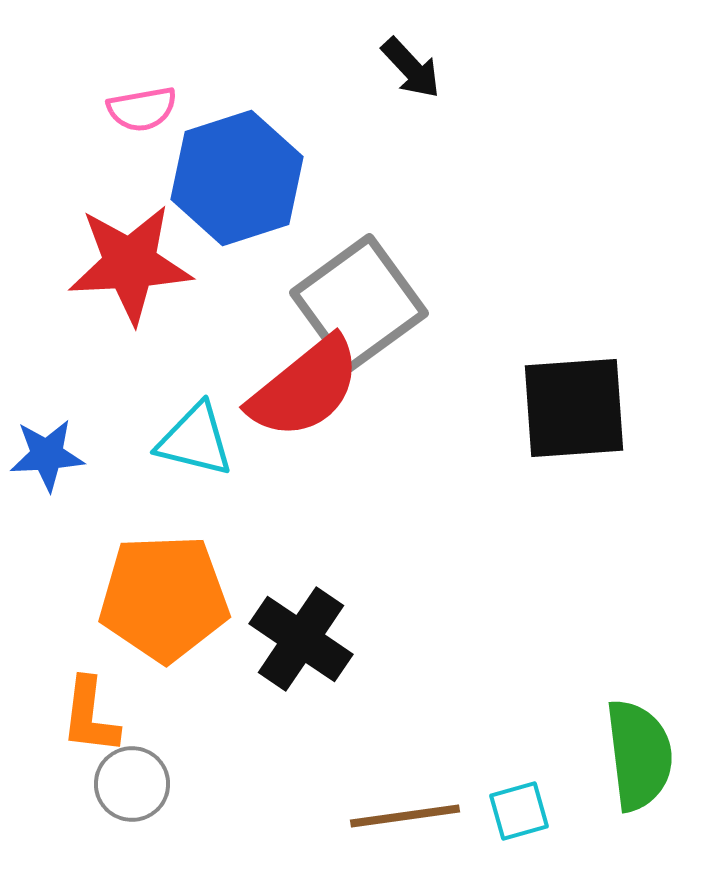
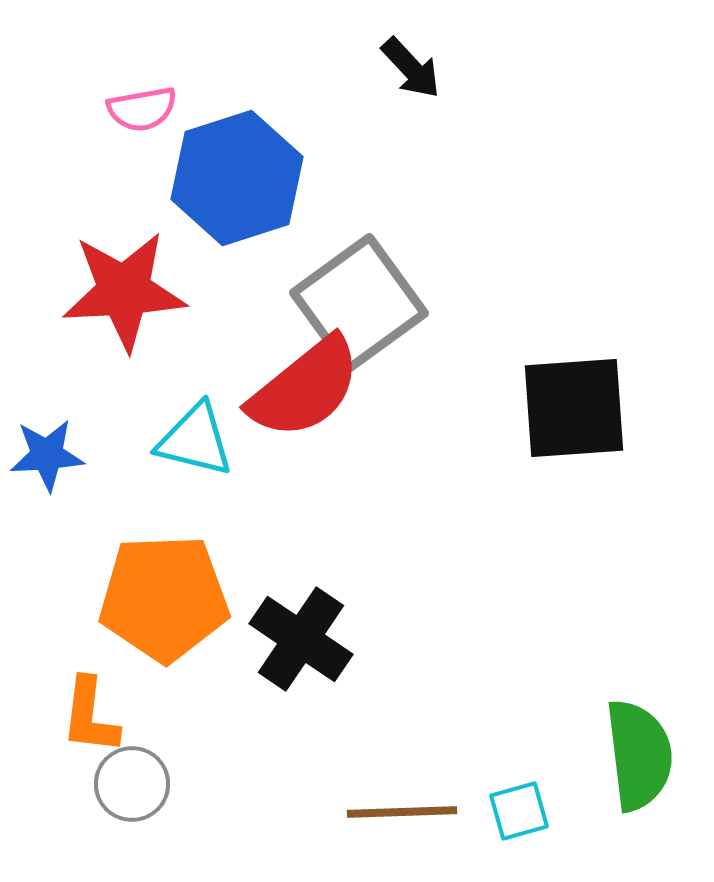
red star: moved 6 px left, 27 px down
brown line: moved 3 px left, 4 px up; rotated 6 degrees clockwise
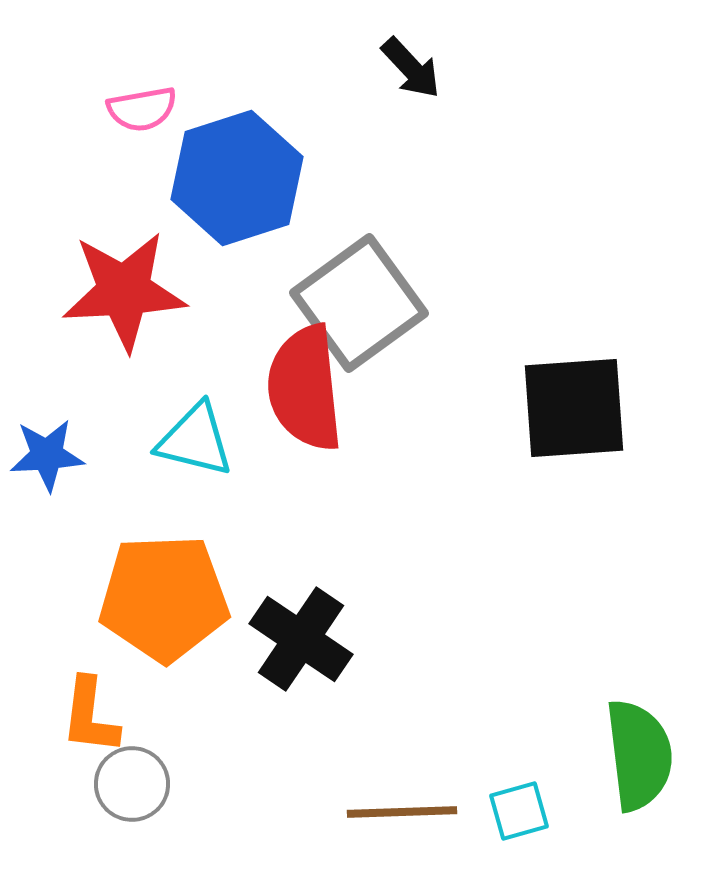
red semicircle: rotated 123 degrees clockwise
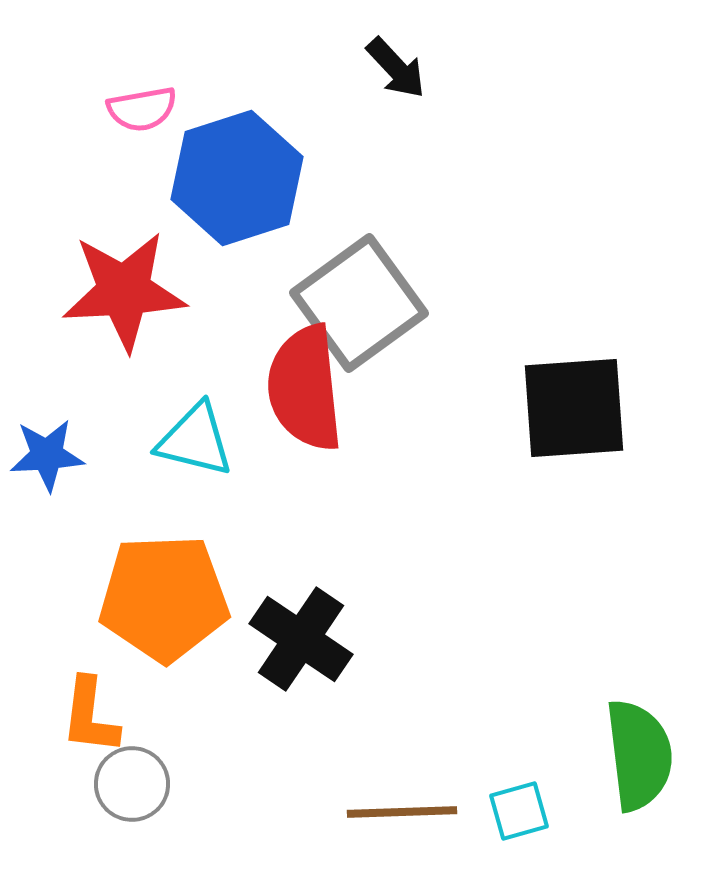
black arrow: moved 15 px left
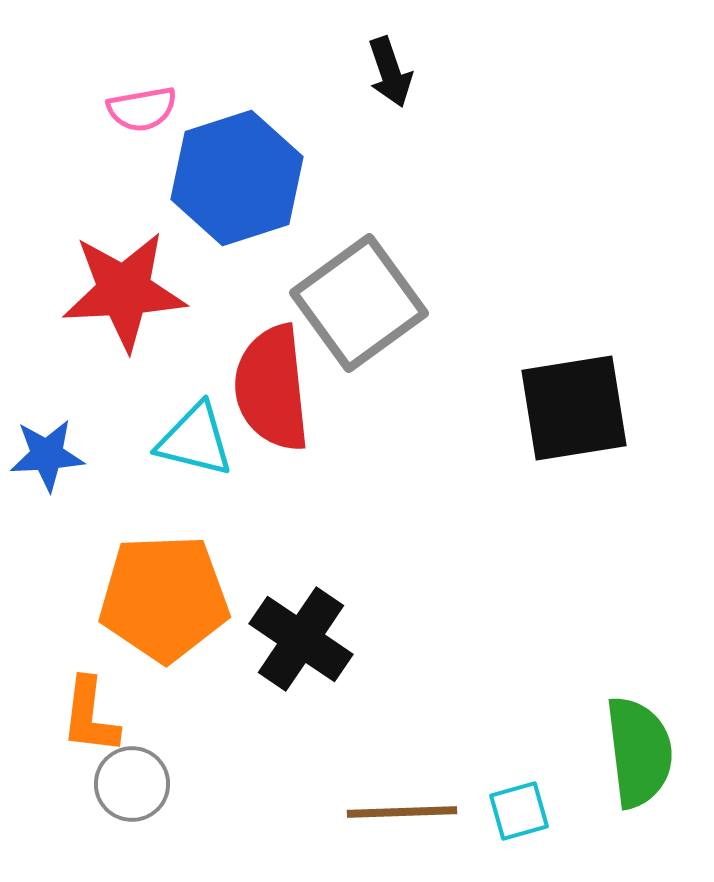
black arrow: moved 6 px left, 4 px down; rotated 24 degrees clockwise
red semicircle: moved 33 px left
black square: rotated 5 degrees counterclockwise
green semicircle: moved 3 px up
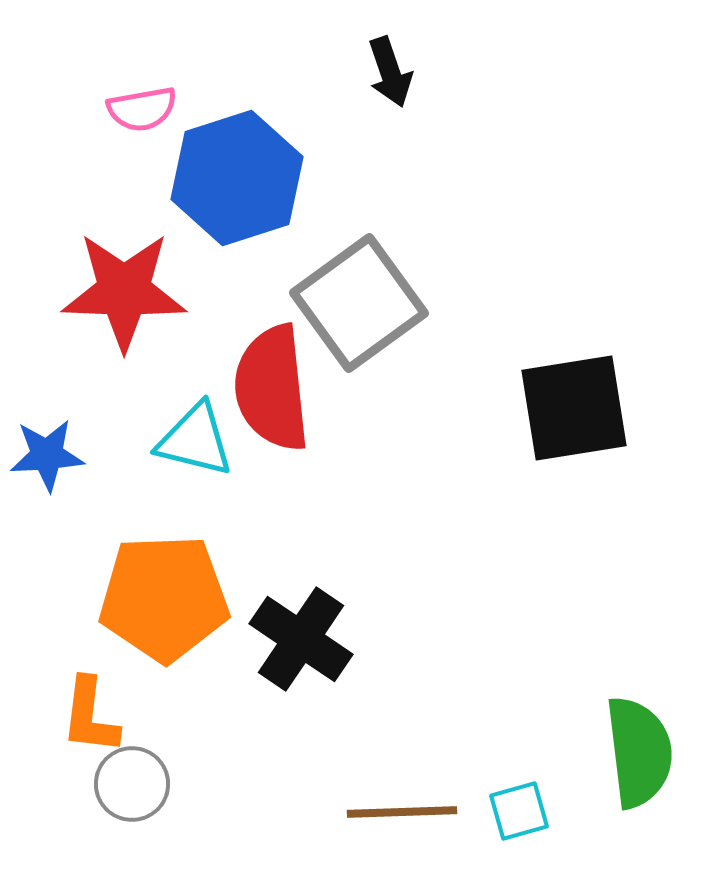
red star: rotated 5 degrees clockwise
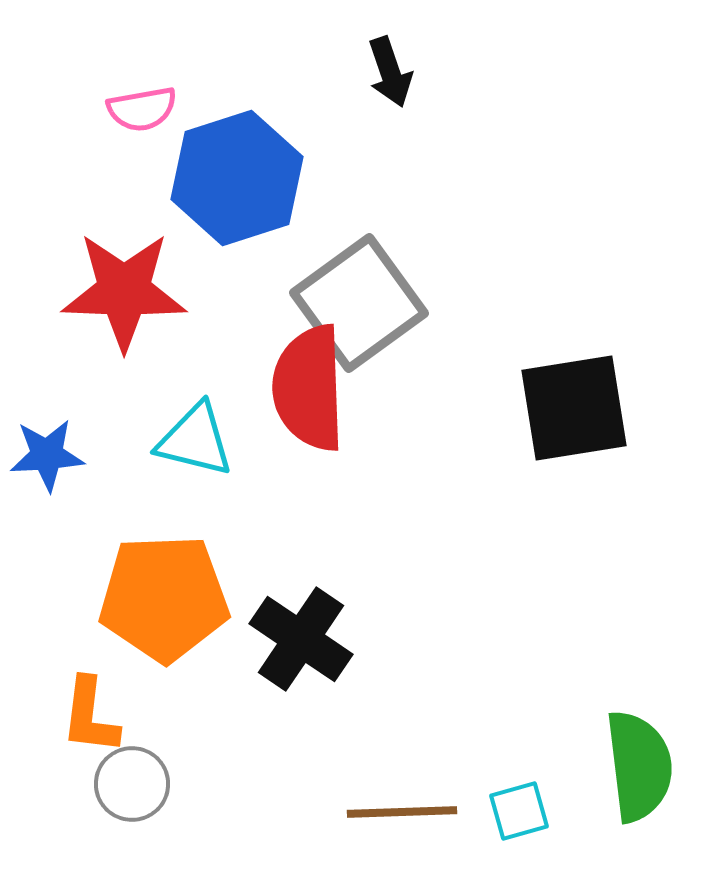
red semicircle: moved 37 px right; rotated 4 degrees clockwise
green semicircle: moved 14 px down
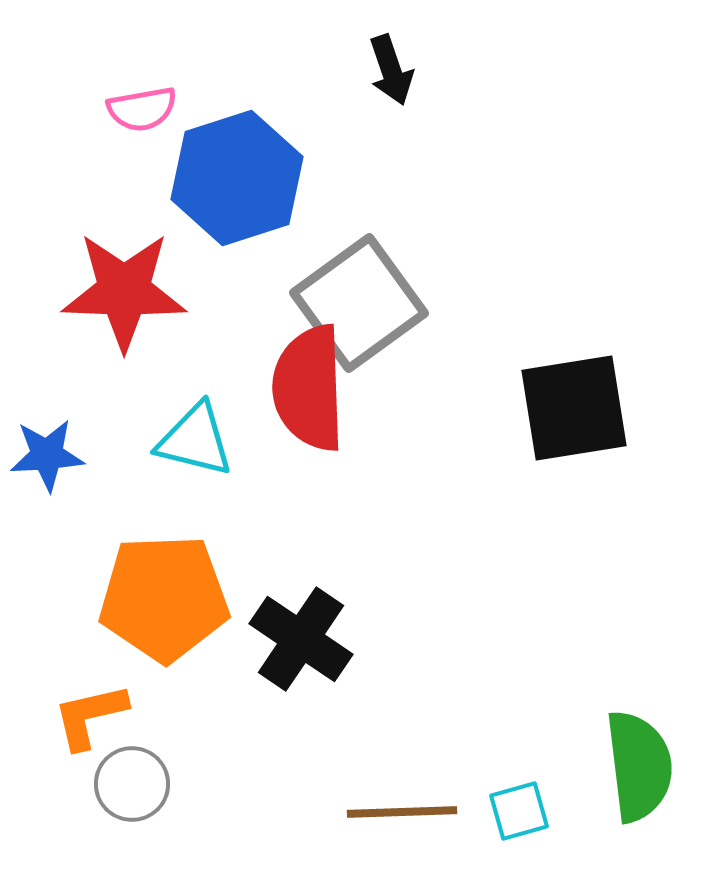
black arrow: moved 1 px right, 2 px up
orange L-shape: rotated 70 degrees clockwise
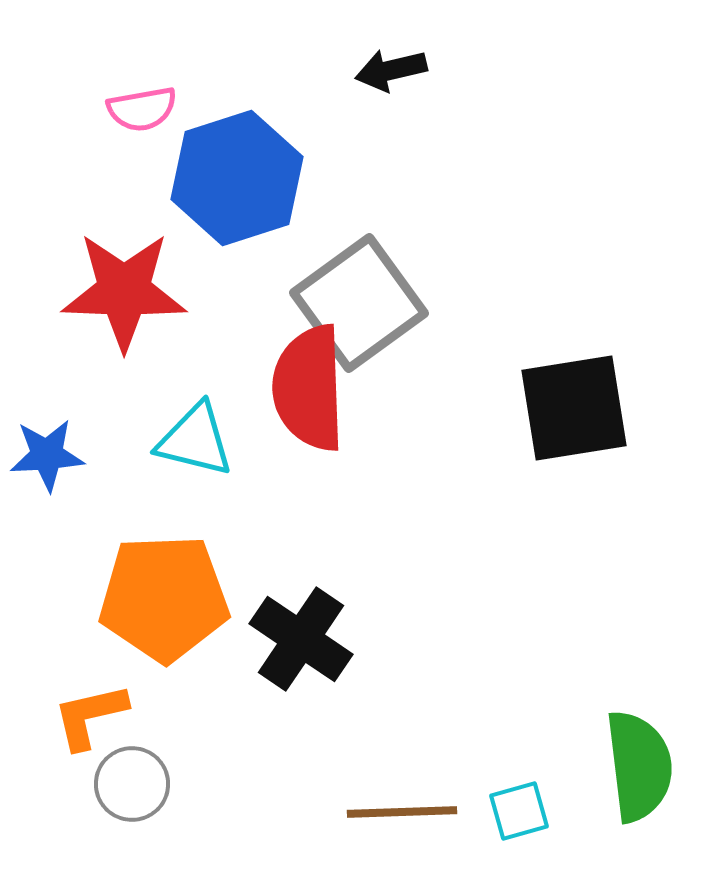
black arrow: rotated 96 degrees clockwise
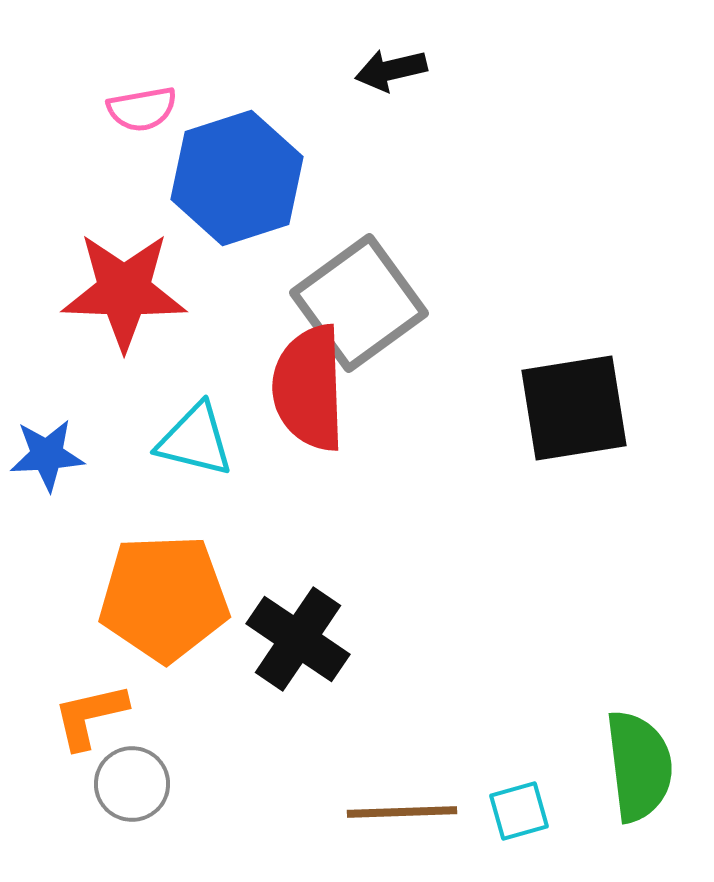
black cross: moved 3 px left
